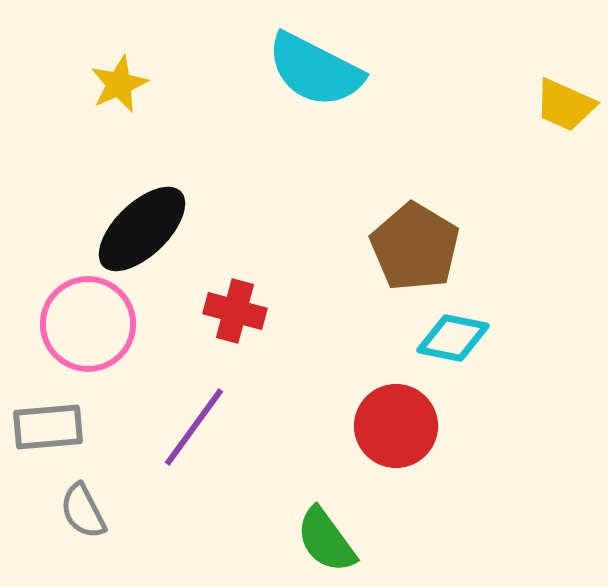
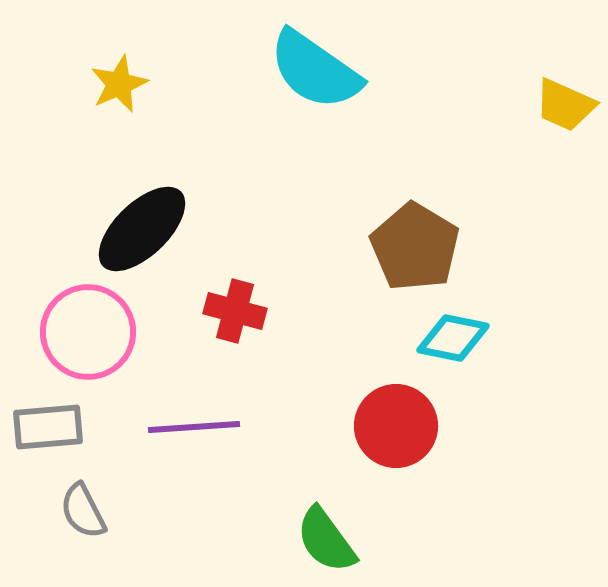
cyan semicircle: rotated 8 degrees clockwise
pink circle: moved 8 px down
purple line: rotated 50 degrees clockwise
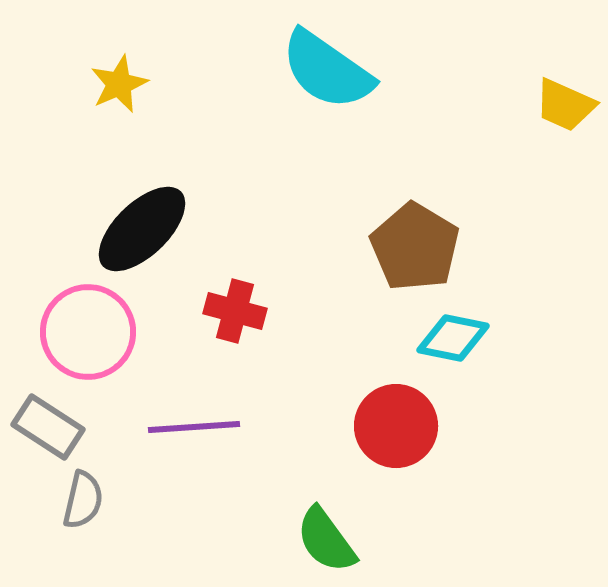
cyan semicircle: moved 12 px right
gray rectangle: rotated 38 degrees clockwise
gray semicircle: moved 11 px up; rotated 140 degrees counterclockwise
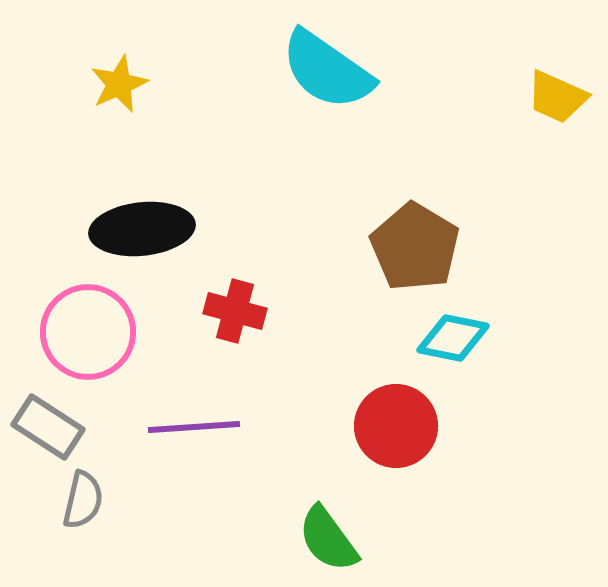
yellow trapezoid: moved 8 px left, 8 px up
black ellipse: rotated 38 degrees clockwise
green semicircle: moved 2 px right, 1 px up
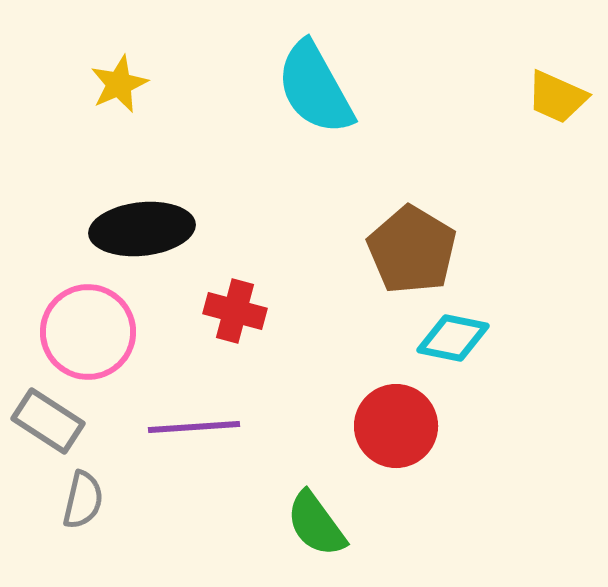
cyan semicircle: moved 12 px left, 18 px down; rotated 26 degrees clockwise
brown pentagon: moved 3 px left, 3 px down
gray rectangle: moved 6 px up
green semicircle: moved 12 px left, 15 px up
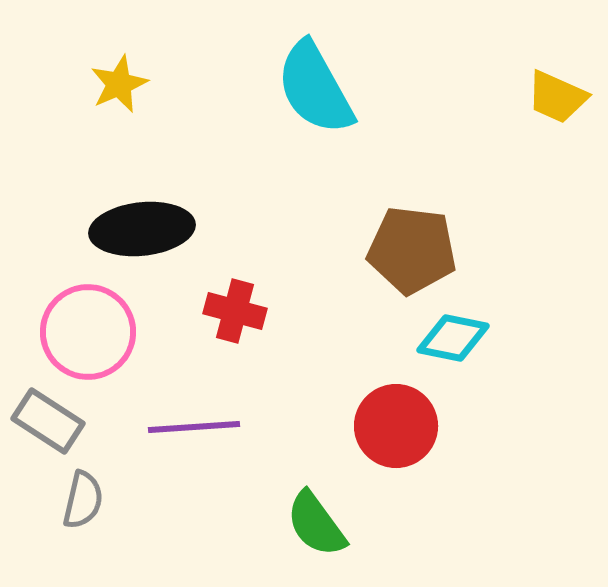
brown pentagon: rotated 24 degrees counterclockwise
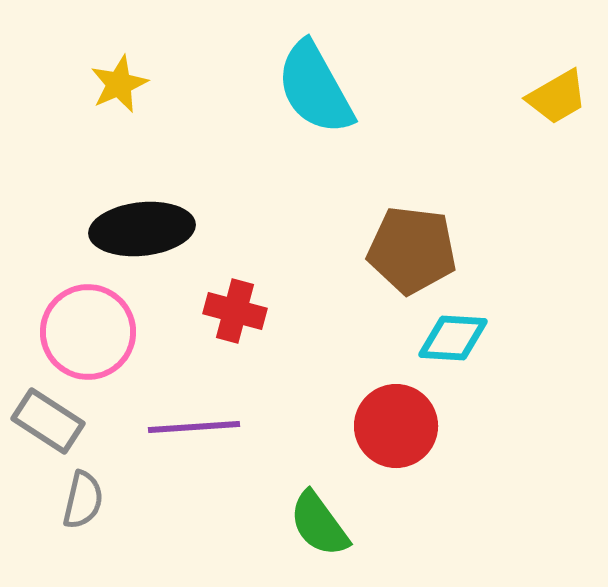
yellow trapezoid: rotated 54 degrees counterclockwise
cyan diamond: rotated 8 degrees counterclockwise
green semicircle: moved 3 px right
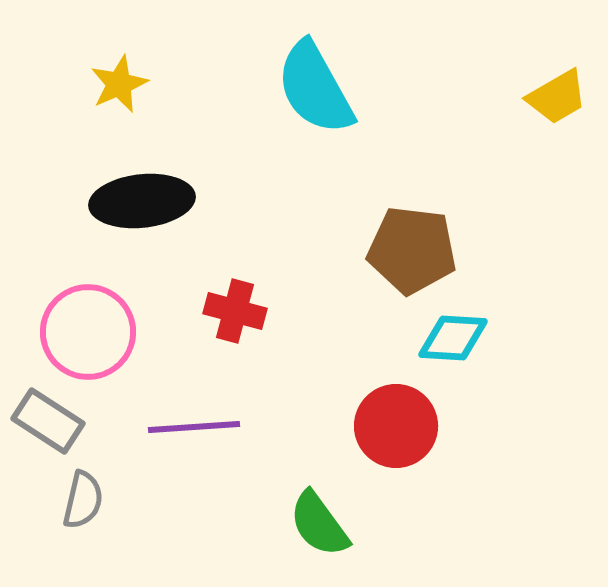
black ellipse: moved 28 px up
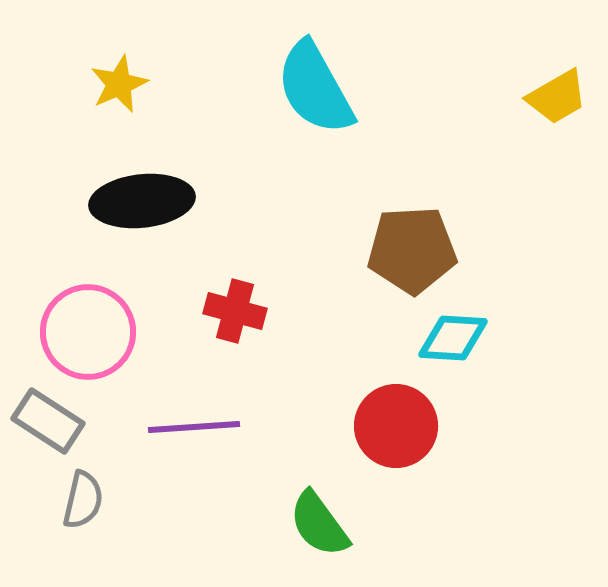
brown pentagon: rotated 10 degrees counterclockwise
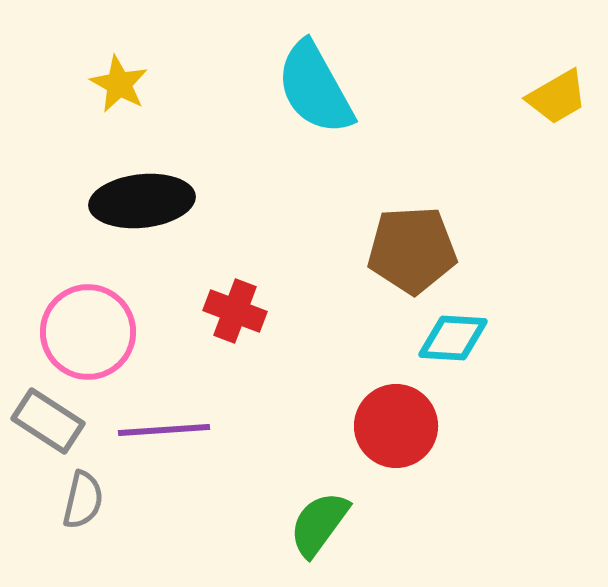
yellow star: rotated 20 degrees counterclockwise
red cross: rotated 6 degrees clockwise
purple line: moved 30 px left, 3 px down
green semicircle: rotated 72 degrees clockwise
